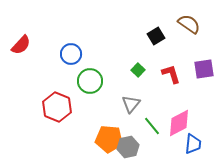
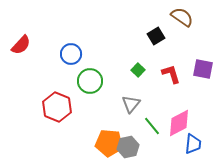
brown semicircle: moved 7 px left, 7 px up
purple square: moved 1 px left; rotated 20 degrees clockwise
orange pentagon: moved 4 px down
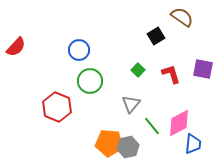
red semicircle: moved 5 px left, 2 px down
blue circle: moved 8 px right, 4 px up
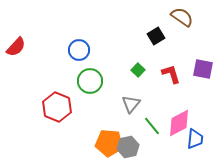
blue trapezoid: moved 2 px right, 5 px up
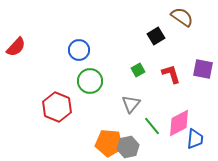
green square: rotated 16 degrees clockwise
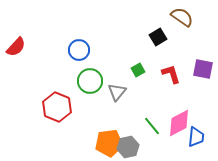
black square: moved 2 px right, 1 px down
gray triangle: moved 14 px left, 12 px up
blue trapezoid: moved 1 px right, 2 px up
orange pentagon: rotated 12 degrees counterclockwise
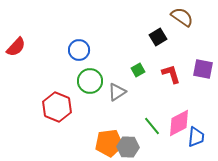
gray triangle: rotated 18 degrees clockwise
gray hexagon: rotated 15 degrees clockwise
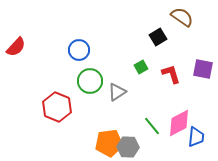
green square: moved 3 px right, 3 px up
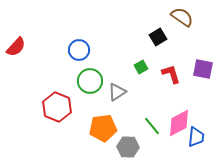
orange pentagon: moved 6 px left, 15 px up
